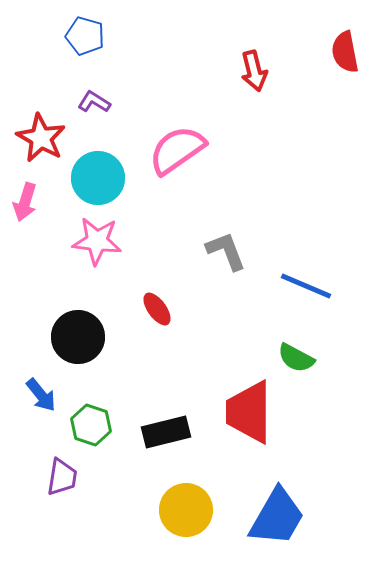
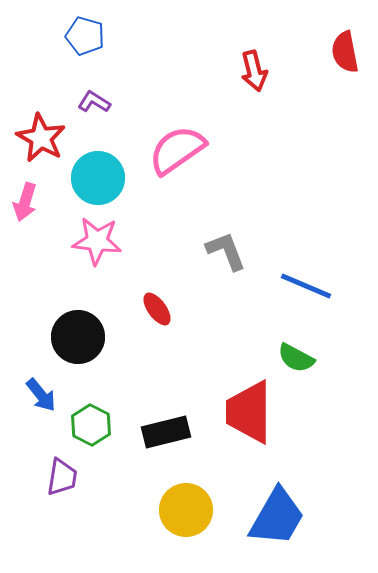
green hexagon: rotated 9 degrees clockwise
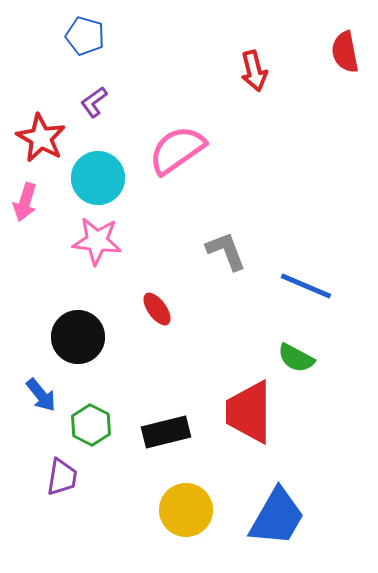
purple L-shape: rotated 68 degrees counterclockwise
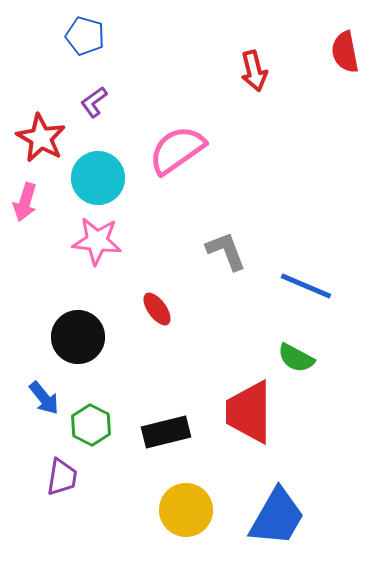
blue arrow: moved 3 px right, 3 px down
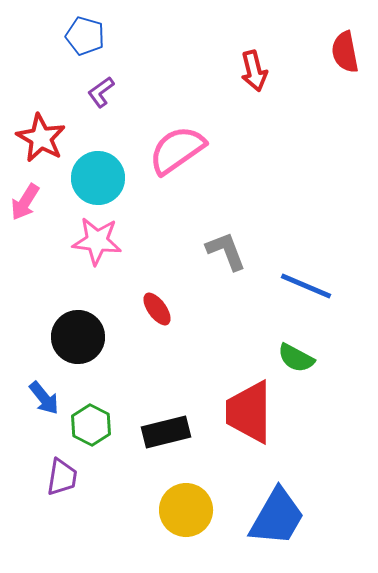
purple L-shape: moved 7 px right, 10 px up
pink arrow: rotated 15 degrees clockwise
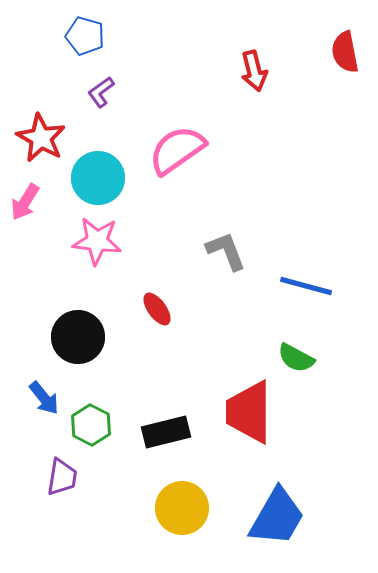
blue line: rotated 8 degrees counterclockwise
yellow circle: moved 4 px left, 2 px up
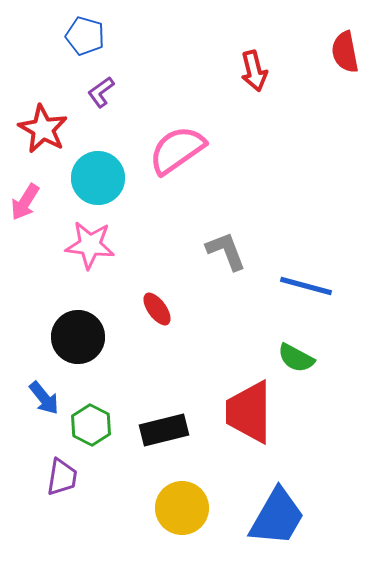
red star: moved 2 px right, 9 px up
pink star: moved 7 px left, 4 px down
black rectangle: moved 2 px left, 2 px up
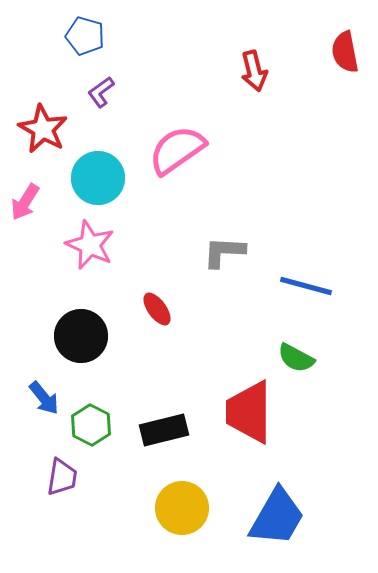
pink star: rotated 18 degrees clockwise
gray L-shape: moved 2 px left, 1 px down; rotated 66 degrees counterclockwise
black circle: moved 3 px right, 1 px up
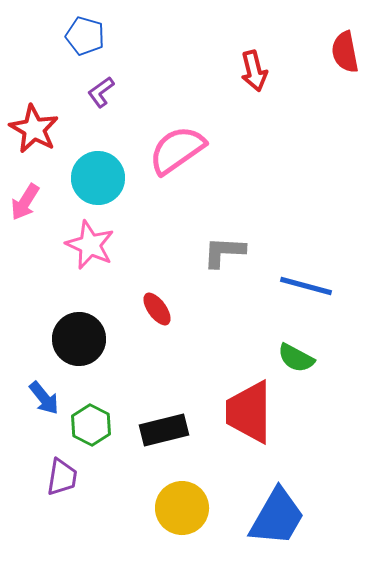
red star: moved 9 px left
black circle: moved 2 px left, 3 px down
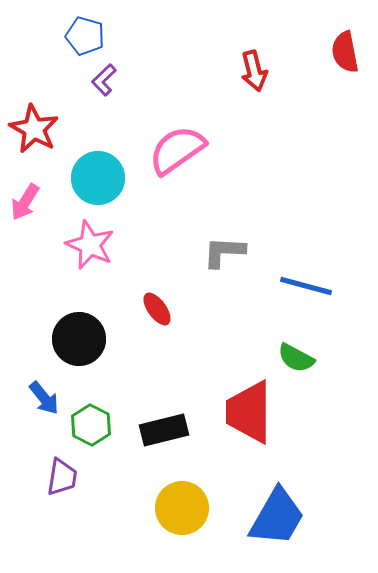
purple L-shape: moved 3 px right, 12 px up; rotated 8 degrees counterclockwise
